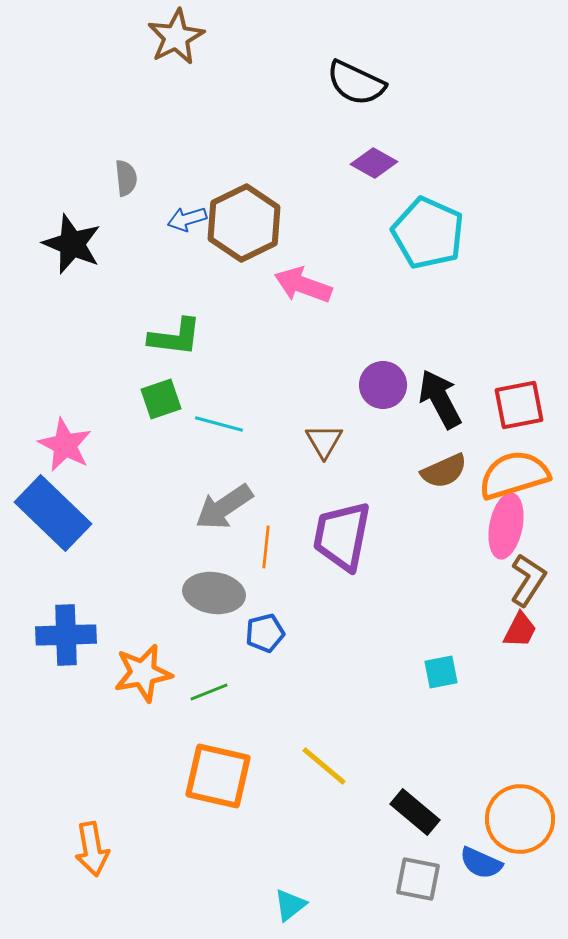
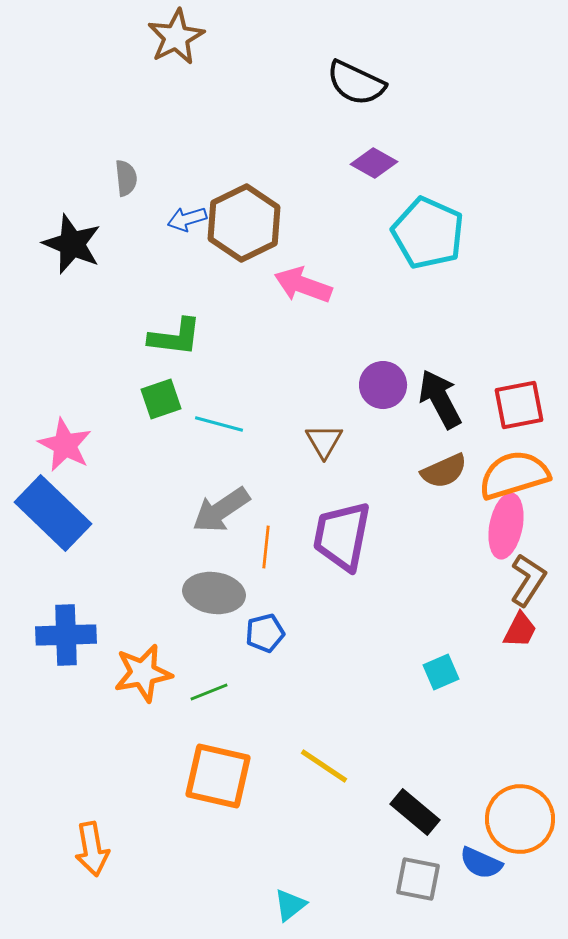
gray arrow: moved 3 px left, 3 px down
cyan square: rotated 12 degrees counterclockwise
yellow line: rotated 6 degrees counterclockwise
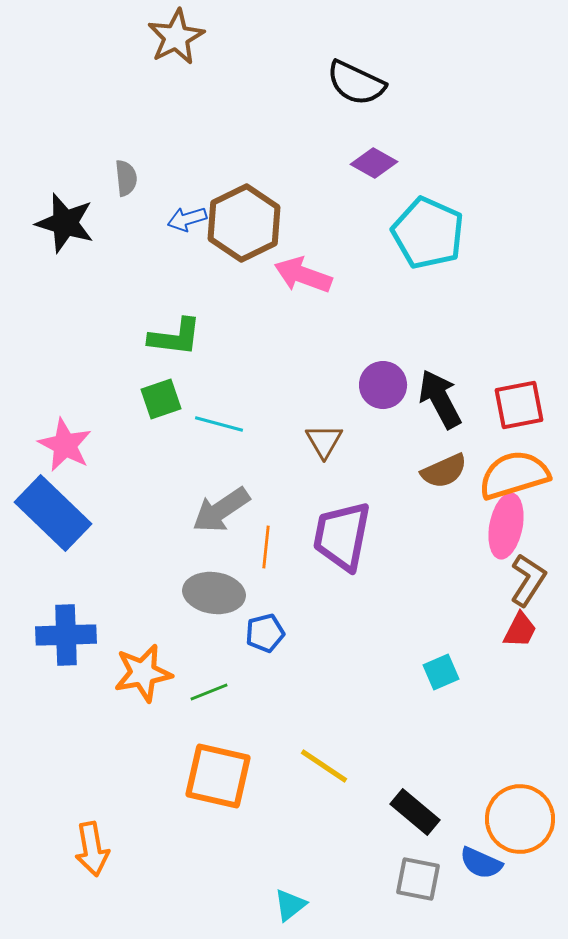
black star: moved 7 px left, 21 px up; rotated 6 degrees counterclockwise
pink arrow: moved 10 px up
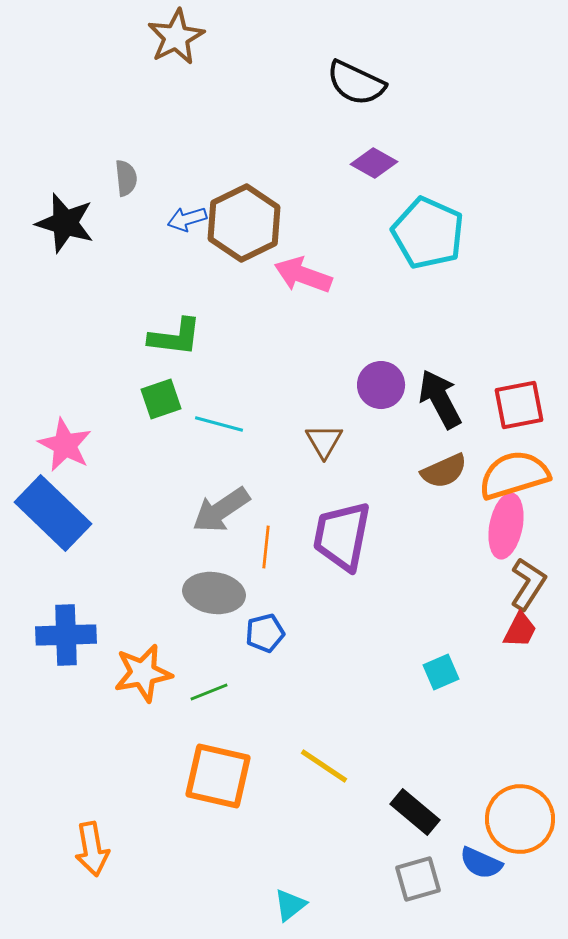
purple circle: moved 2 px left
brown L-shape: moved 4 px down
gray square: rotated 27 degrees counterclockwise
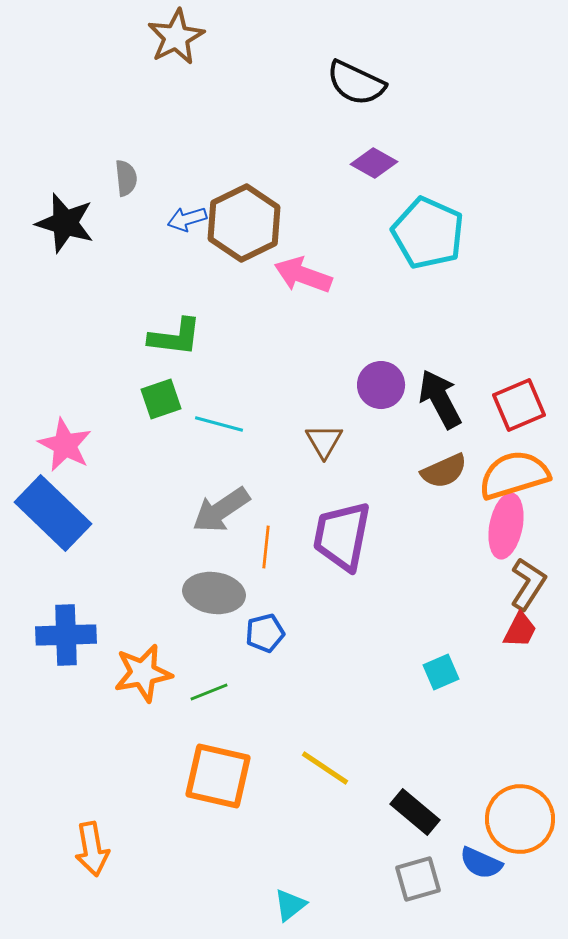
red square: rotated 12 degrees counterclockwise
yellow line: moved 1 px right, 2 px down
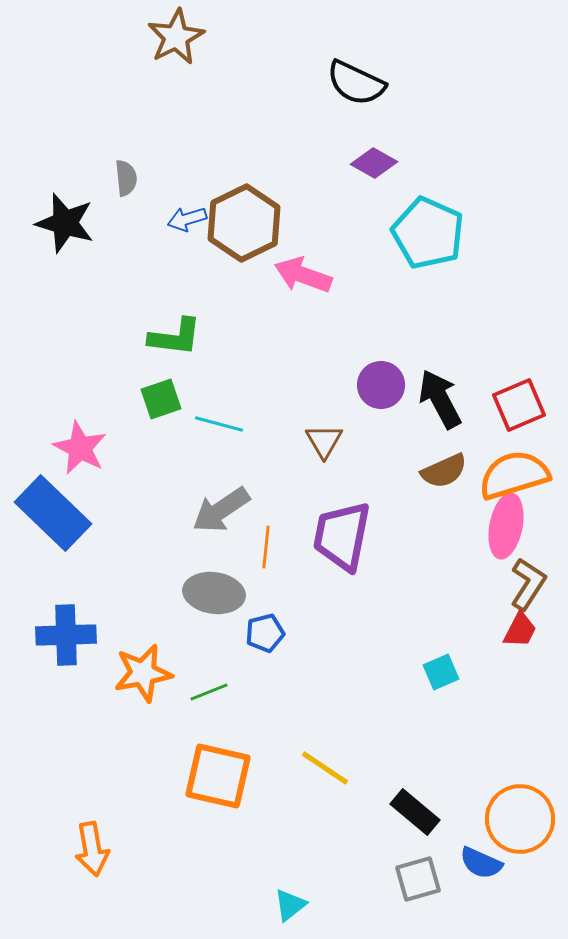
pink star: moved 15 px right, 3 px down
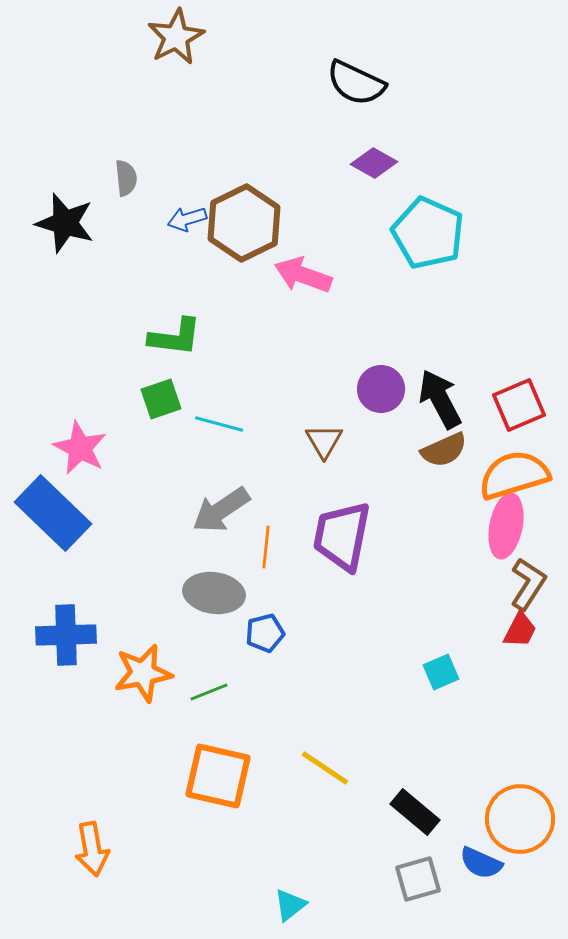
purple circle: moved 4 px down
brown semicircle: moved 21 px up
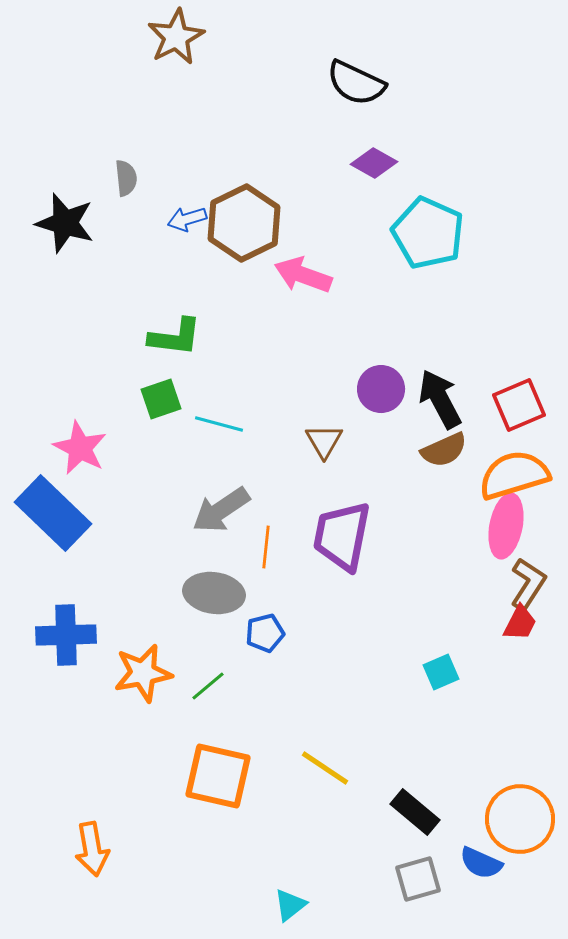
red trapezoid: moved 7 px up
green line: moved 1 px left, 6 px up; rotated 18 degrees counterclockwise
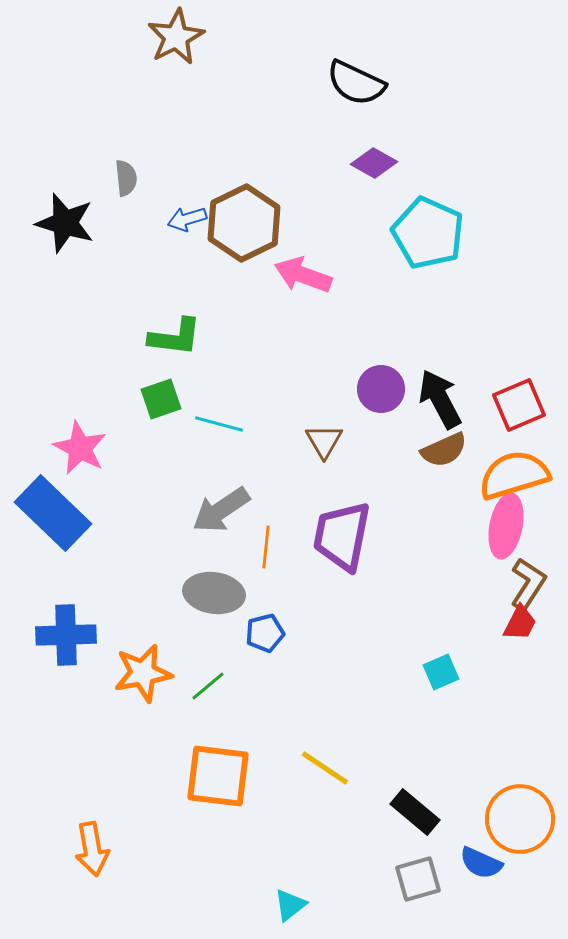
orange square: rotated 6 degrees counterclockwise
